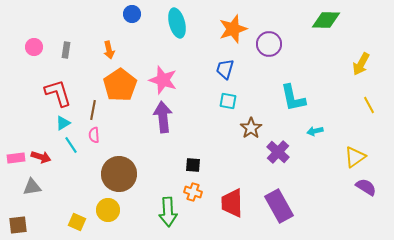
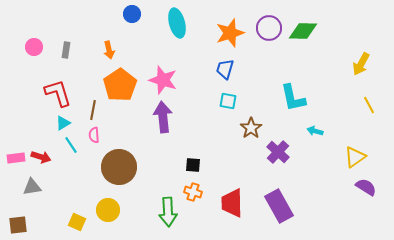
green diamond: moved 23 px left, 11 px down
orange star: moved 3 px left, 4 px down
purple circle: moved 16 px up
cyan arrow: rotated 28 degrees clockwise
brown circle: moved 7 px up
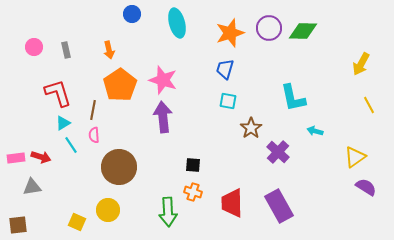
gray rectangle: rotated 21 degrees counterclockwise
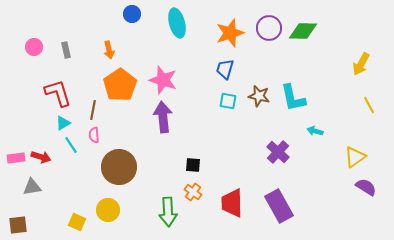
brown star: moved 8 px right, 32 px up; rotated 25 degrees counterclockwise
orange cross: rotated 18 degrees clockwise
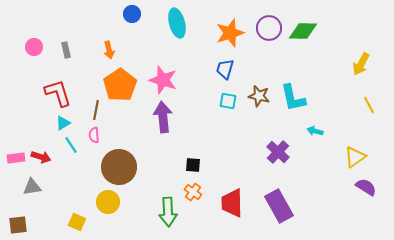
brown line: moved 3 px right
yellow circle: moved 8 px up
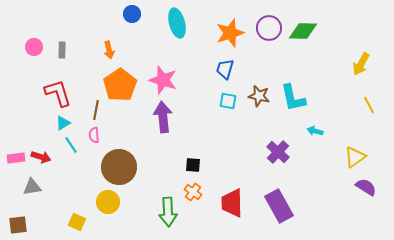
gray rectangle: moved 4 px left; rotated 14 degrees clockwise
